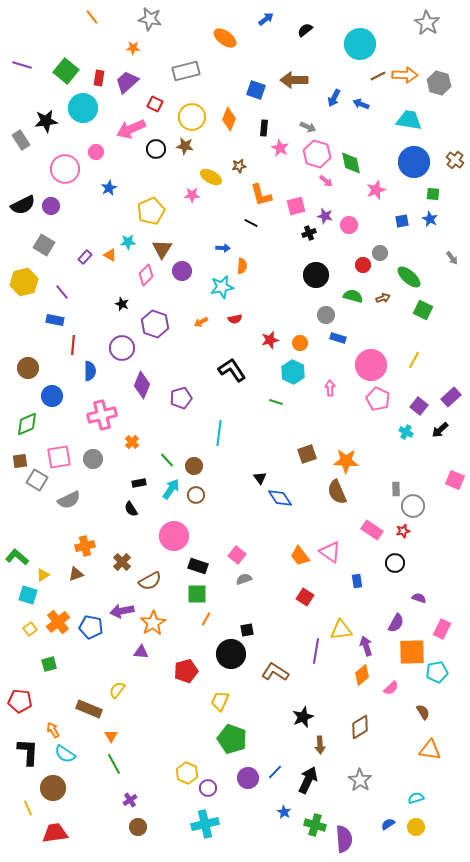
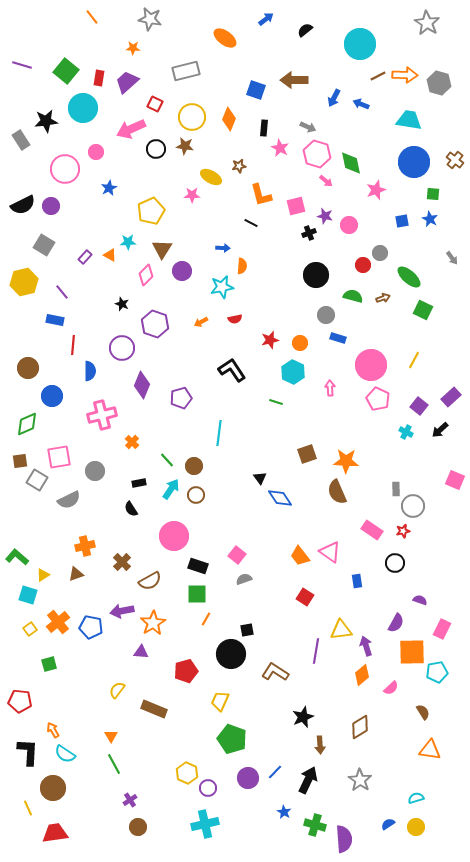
gray circle at (93, 459): moved 2 px right, 12 px down
purple semicircle at (419, 598): moved 1 px right, 2 px down
brown rectangle at (89, 709): moved 65 px right
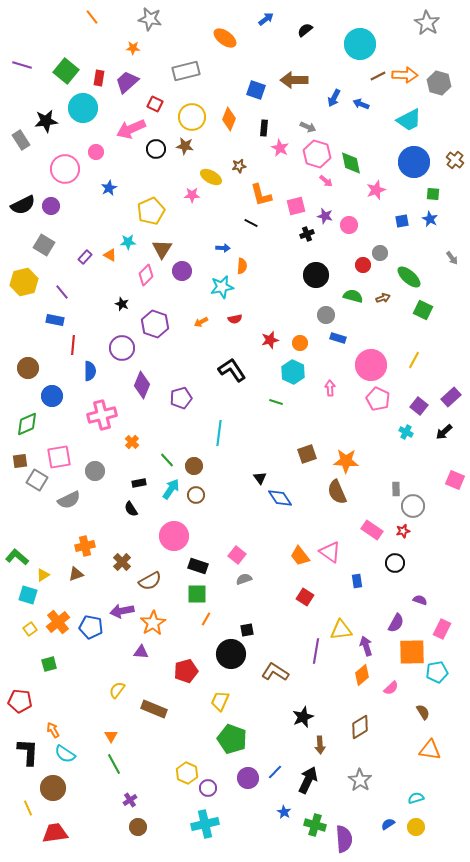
cyan trapezoid at (409, 120): rotated 144 degrees clockwise
black cross at (309, 233): moved 2 px left, 1 px down
black arrow at (440, 430): moved 4 px right, 2 px down
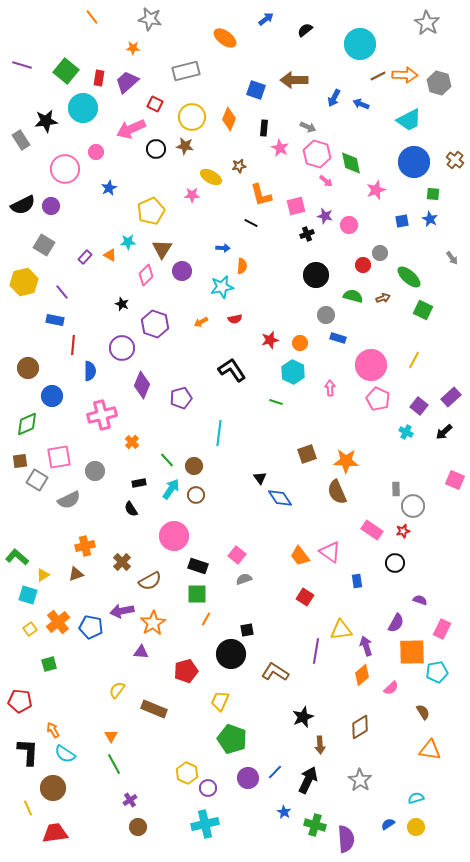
purple semicircle at (344, 839): moved 2 px right
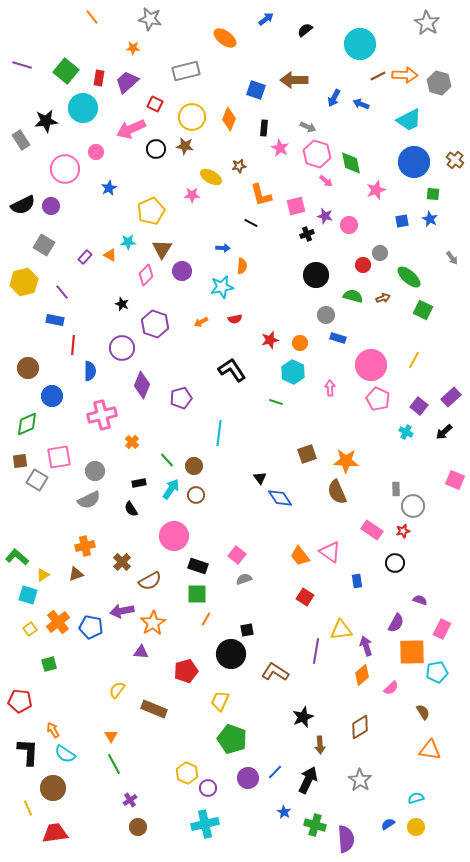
gray semicircle at (69, 500): moved 20 px right
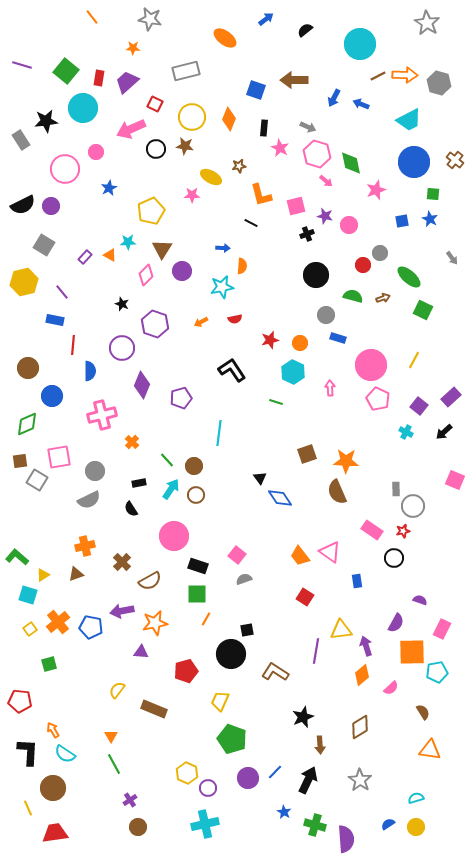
black circle at (395, 563): moved 1 px left, 5 px up
orange star at (153, 623): moved 2 px right; rotated 20 degrees clockwise
